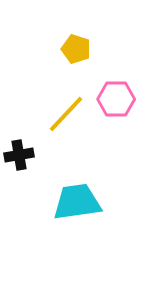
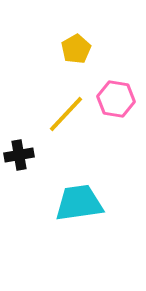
yellow pentagon: rotated 24 degrees clockwise
pink hexagon: rotated 9 degrees clockwise
cyan trapezoid: moved 2 px right, 1 px down
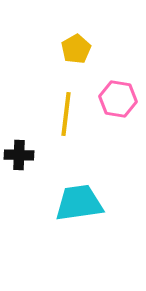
pink hexagon: moved 2 px right
yellow line: rotated 36 degrees counterclockwise
black cross: rotated 12 degrees clockwise
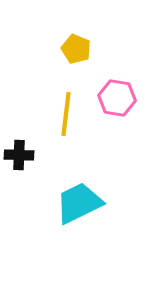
yellow pentagon: rotated 20 degrees counterclockwise
pink hexagon: moved 1 px left, 1 px up
cyan trapezoid: rotated 18 degrees counterclockwise
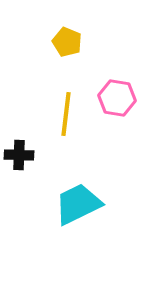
yellow pentagon: moved 9 px left, 7 px up
cyan trapezoid: moved 1 px left, 1 px down
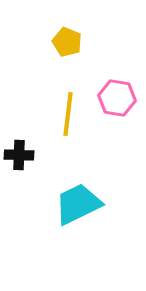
yellow line: moved 2 px right
